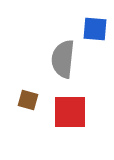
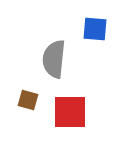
gray semicircle: moved 9 px left
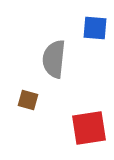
blue square: moved 1 px up
red square: moved 19 px right, 16 px down; rotated 9 degrees counterclockwise
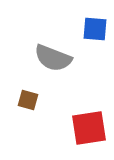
blue square: moved 1 px down
gray semicircle: moved 1 px left, 1 px up; rotated 75 degrees counterclockwise
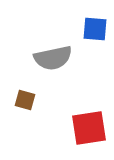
gray semicircle: rotated 33 degrees counterclockwise
brown square: moved 3 px left
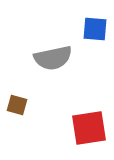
brown square: moved 8 px left, 5 px down
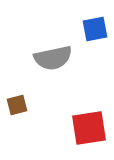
blue square: rotated 16 degrees counterclockwise
brown square: rotated 30 degrees counterclockwise
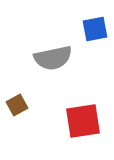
brown square: rotated 15 degrees counterclockwise
red square: moved 6 px left, 7 px up
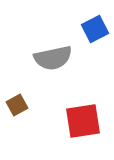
blue square: rotated 16 degrees counterclockwise
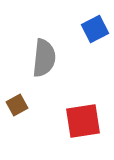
gray semicircle: moved 9 px left; rotated 72 degrees counterclockwise
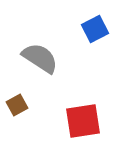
gray semicircle: moved 4 px left; rotated 63 degrees counterclockwise
